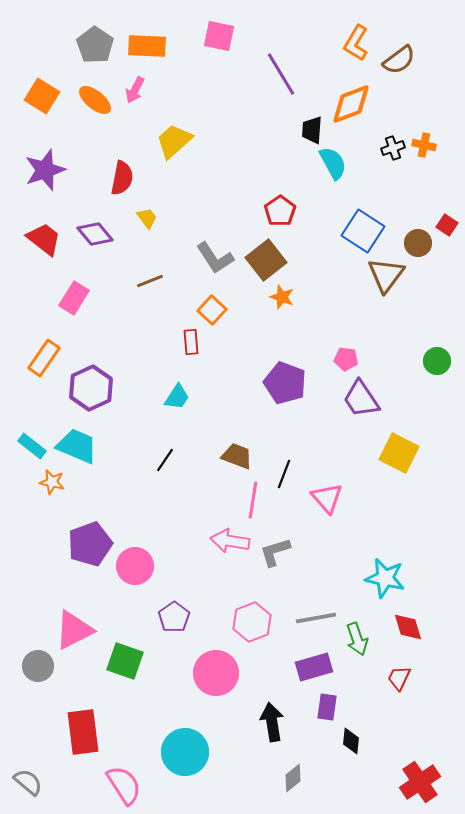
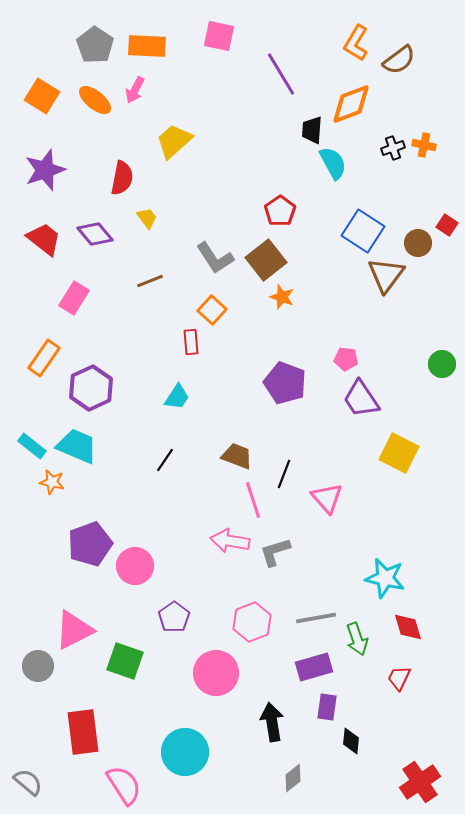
green circle at (437, 361): moved 5 px right, 3 px down
pink line at (253, 500): rotated 27 degrees counterclockwise
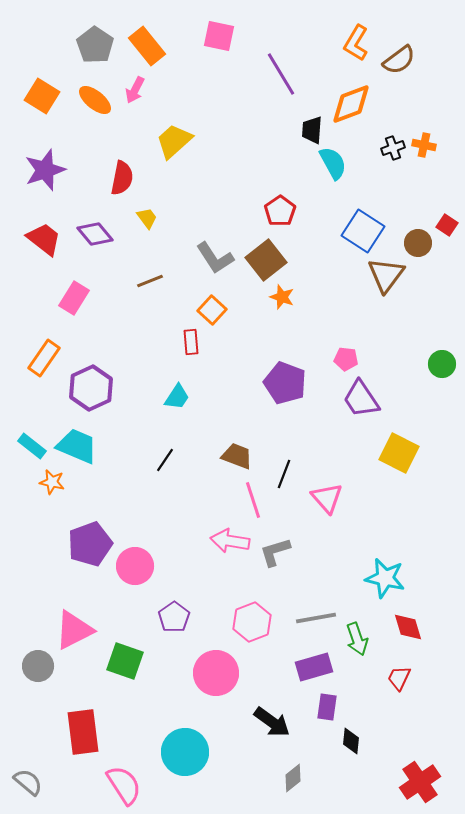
orange rectangle at (147, 46): rotated 48 degrees clockwise
black arrow at (272, 722): rotated 135 degrees clockwise
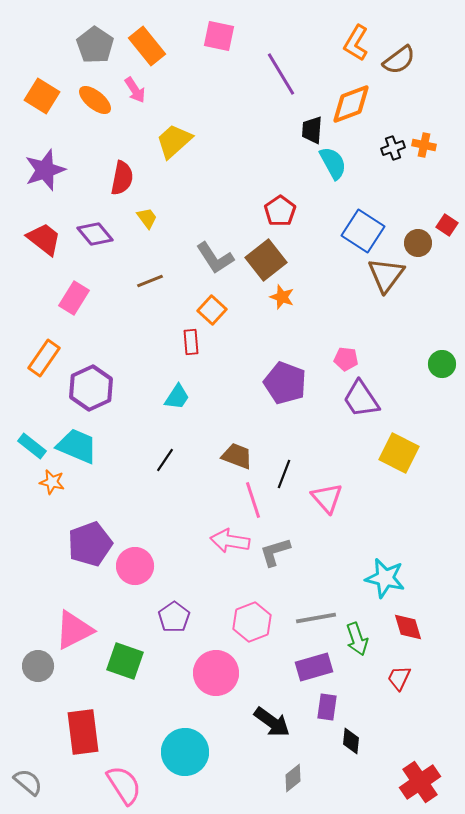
pink arrow at (135, 90): rotated 60 degrees counterclockwise
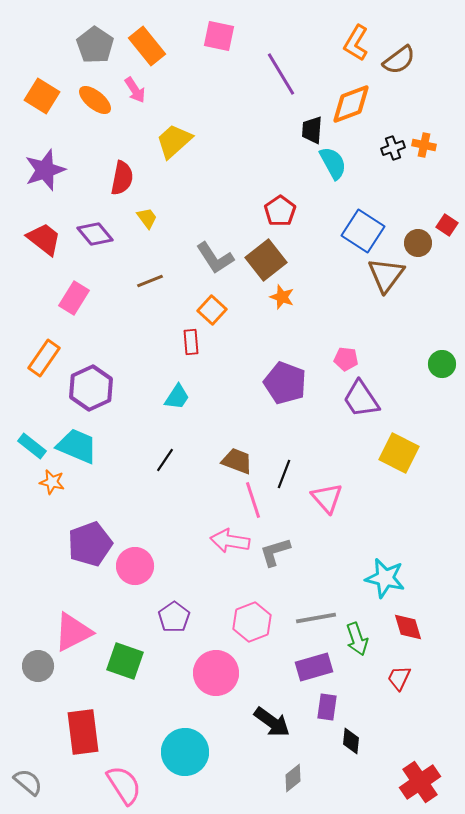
brown trapezoid at (237, 456): moved 5 px down
pink triangle at (74, 630): moved 1 px left, 2 px down
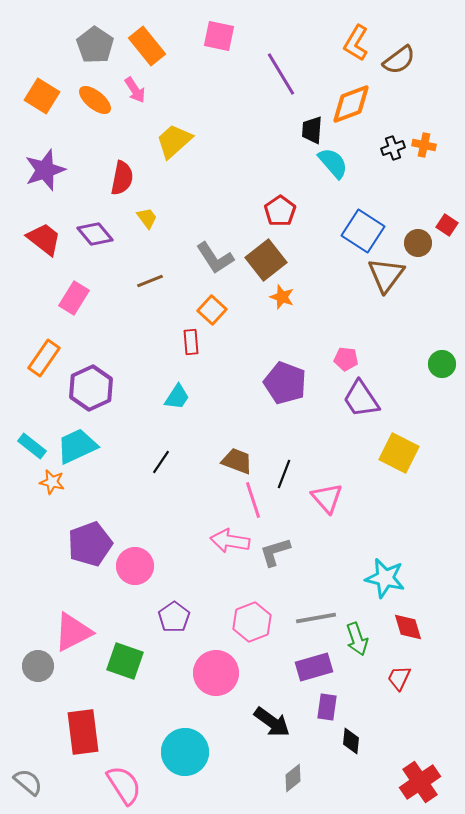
cyan semicircle at (333, 163): rotated 12 degrees counterclockwise
cyan trapezoid at (77, 446): rotated 48 degrees counterclockwise
black line at (165, 460): moved 4 px left, 2 px down
